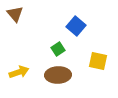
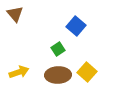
yellow square: moved 11 px left, 11 px down; rotated 30 degrees clockwise
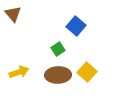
brown triangle: moved 2 px left
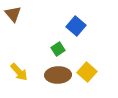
yellow arrow: rotated 66 degrees clockwise
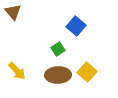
brown triangle: moved 2 px up
yellow arrow: moved 2 px left, 1 px up
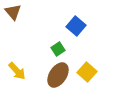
brown ellipse: rotated 55 degrees counterclockwise
